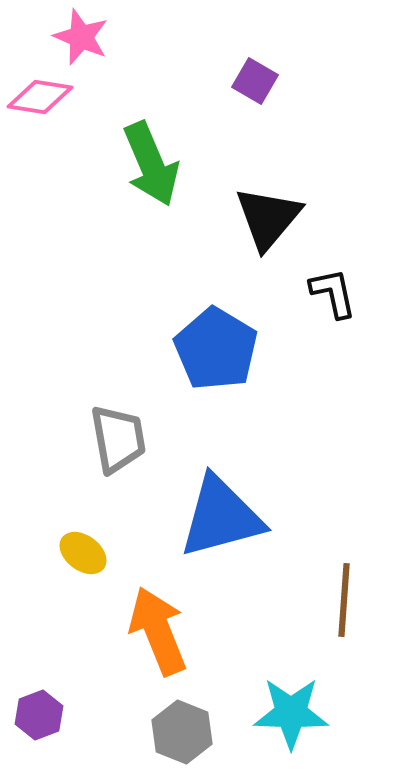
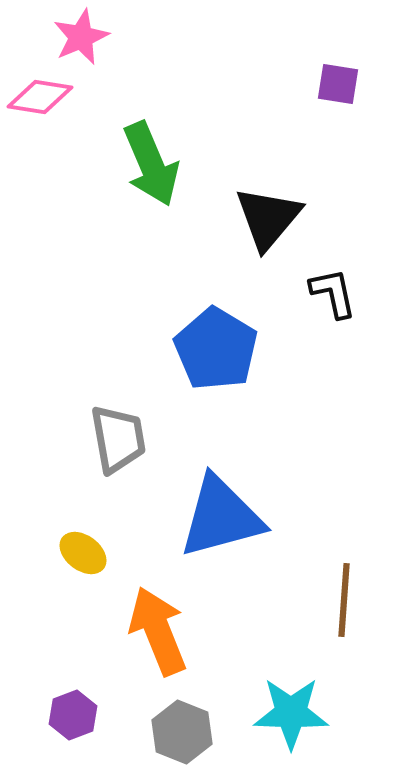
pink star: rotated 26 degrees clockwise
purple square: moved 83 px right, 3 px down; rotated 21 degrees counterclockwise
purple hexagon: moved 34 px right
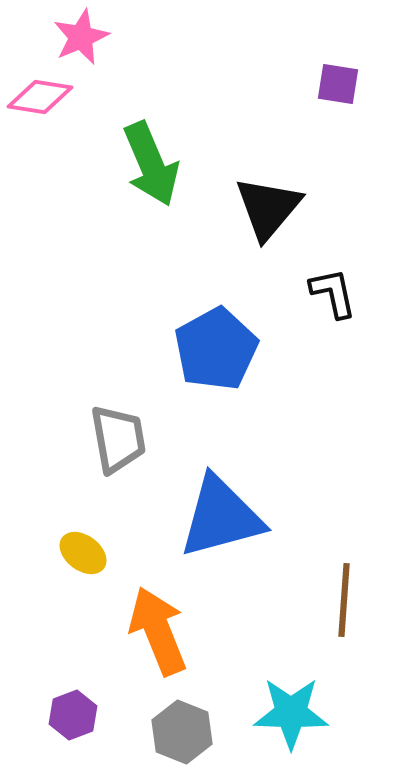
black triangle: moved 10 px up
blue pentagon: rotated 12 degrees clockwise
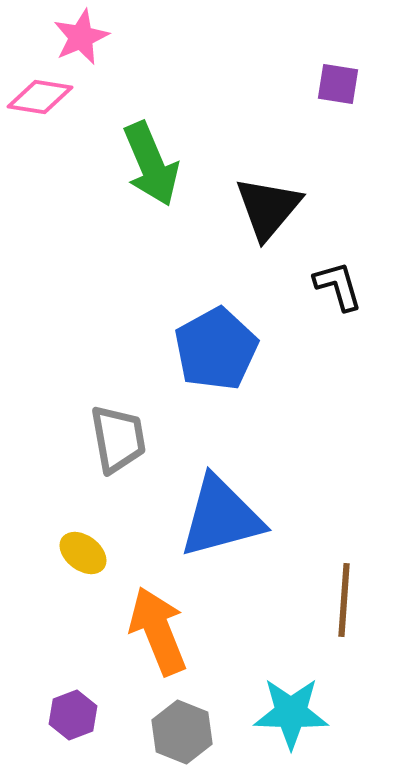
black L-shape: moved 5 px right, 7 px up; rotated 4 degrees counterclockwise
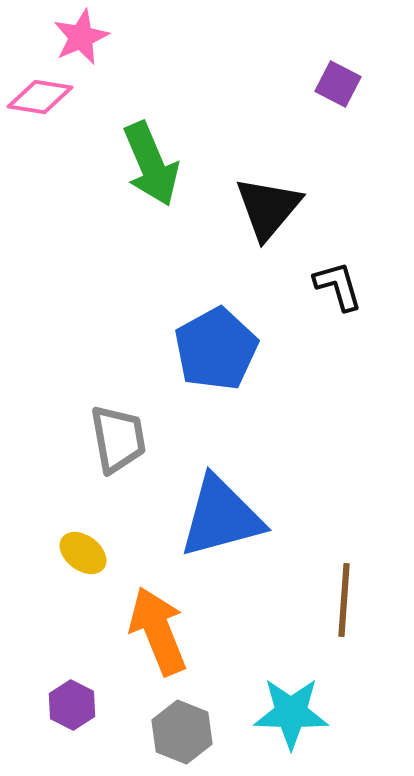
purple square: rotated 18 degrees clockwise
purple hexagon: moved 1 px left, 10 px up; rotated 12 degrees counterclockwise
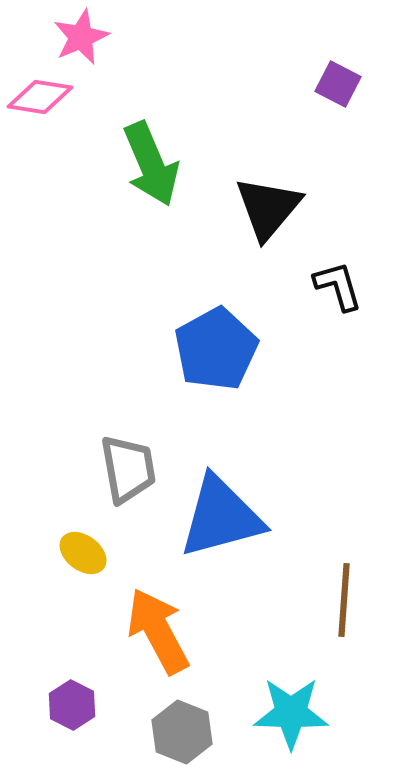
gray trapezoid: moved 10 px right, 30 px down
orange arrow: rotated 6 degrees counterclockwise
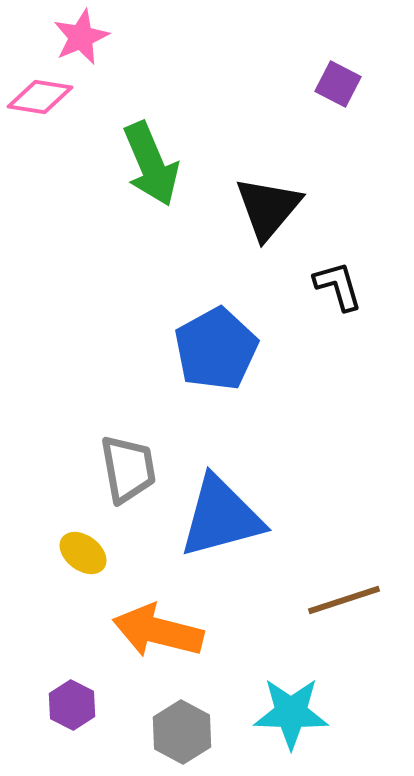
brown line: rotated 68 degrees clockwise
orange arrow: rotated 48 degrees counterclockwise
gray hexagon: rotated 6 degrees clockwise
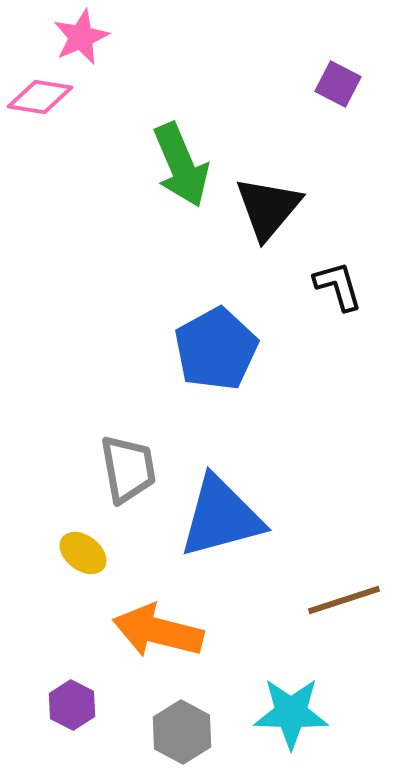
green arrow: moved 30 px right, 1 px down
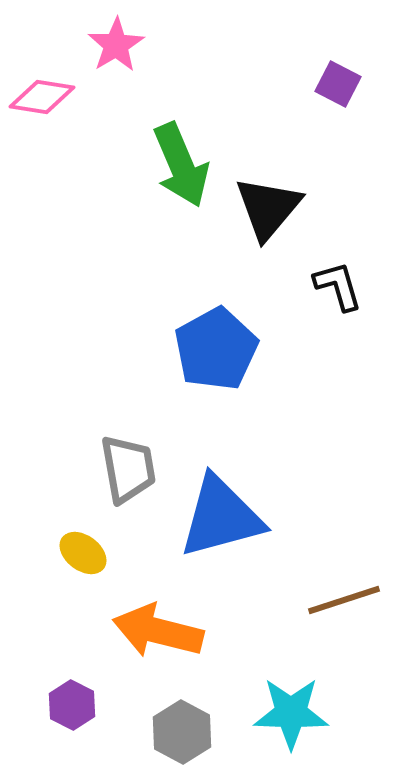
pink star: moved 35 px right, 8 px down; rotated 8 degrees counterclockwise
pink diamond: moved 2 px right
